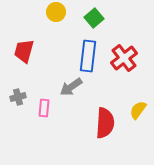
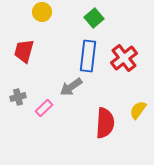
yellow circle: moved 14 px left
pink rectangle: rotated 42 degrees clockwise
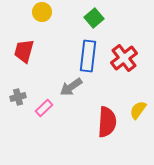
red semicircle: moved 2 px right, 1 px up
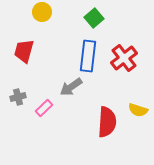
yellow semicircle: rotated 108 degrees counterclockwise
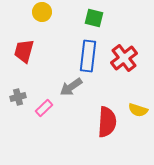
green square: rotated 36 degrees counterclockwise
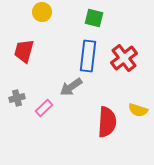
gray cross: moved 1 px left, 1 px down
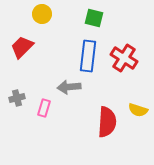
yellow circle: moved 2 px down
red trapezoid: moved 2 px left, 4 px up; rotated 30 degrees clockwise
red cross: rotated 20 degrees counterclockwise
gray arrow: moved 2 px left; rotated 30 degrees clockwise
pink rectangle: rotated 30 degrees counterclockwise
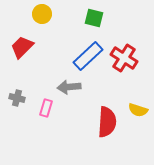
blue rectangle: rotated 40 degrees clockwise
gray cross: rotated 28 degrees clockwise
pink rectangle: moved 2 px right
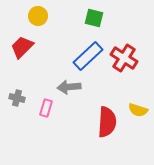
yellow circle: moved 4 px left, 2 px down
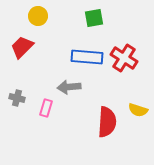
green square: rotated 24 degrees counterclockwise
blue rectangle: moved 1 px left, 1 px down; rotated 48 degrees clockwise
